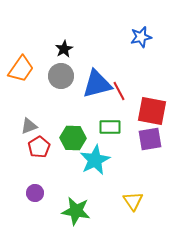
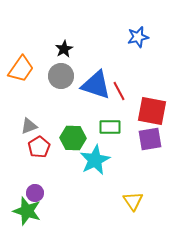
blue star: moved 3 px left
blue triangle: moved 1 px left, 1 px down; rotated 32 degrees clockwise
green star: moved 49 px left; rotated 8 degrees clockwise
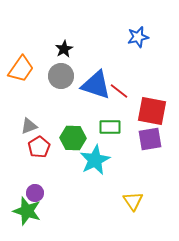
red line: rotated 24 degrees counterclockwise
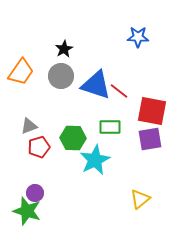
blue star: rotated 15 degrees clockwise
orange trapezoid: moved 3 px down
red pentagon: rotated 15 degrees clockwise
yellow triangle: moved 7 px right, 2 px up; rotated 25 degrees clockwise
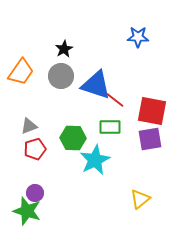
red line: moved 4 px left, 9 px down
red pentagon: moved 4 px left, 2 px down
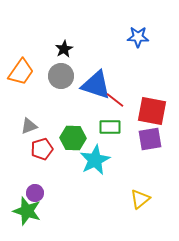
red pentagon: moved 7 px right
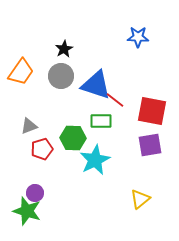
green rectangle: moved 9 px left, 6 px up
purple square: moved 6 px down
